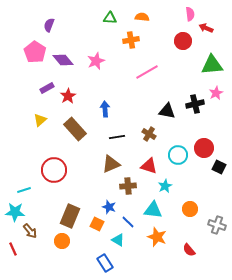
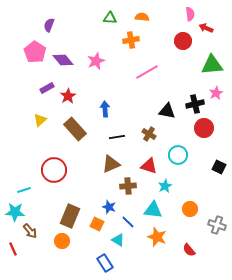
red circle at (204, 148): moved 20 px up
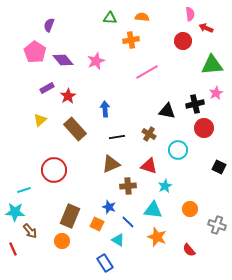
cyan circle at (178, 155): moved 5 px up
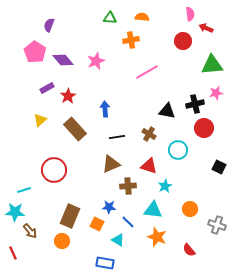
pink star at (216, 93): rotated 16 degrees clockwise
blue star at (109, 207): rotated 16 degrees counterclockwise
red line at (13, 249): moved 4 px down
blue rectangle at (105, 263): rotated 48 degrees counterclockwise
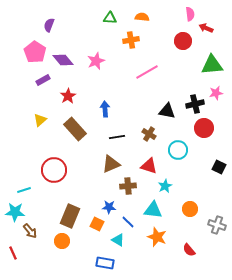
purple rectangle at (47, 88): moved 4 px left, 8 px up
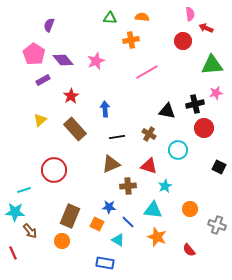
pink pentagon at (35, 52): moved 1 px left, 2 px down
red star at (68, 96): moved 3 px right
